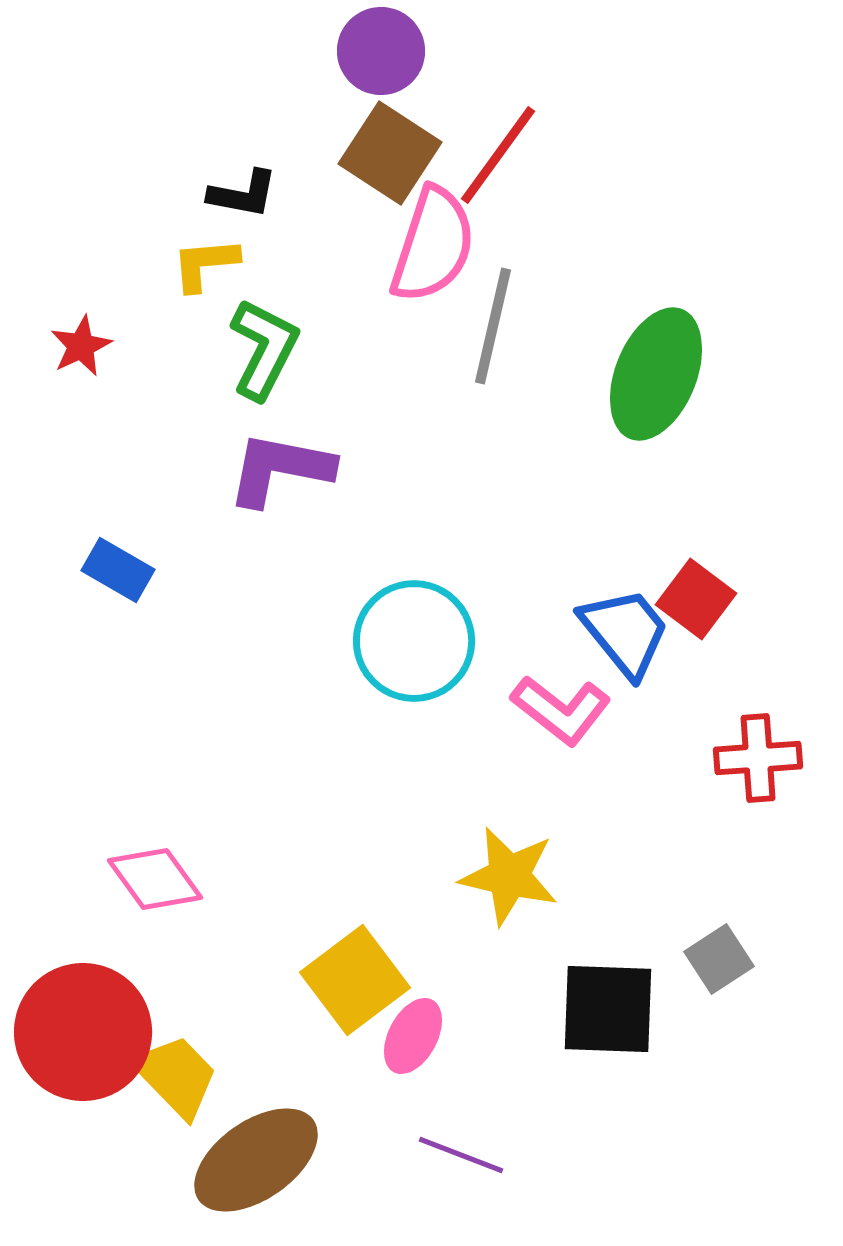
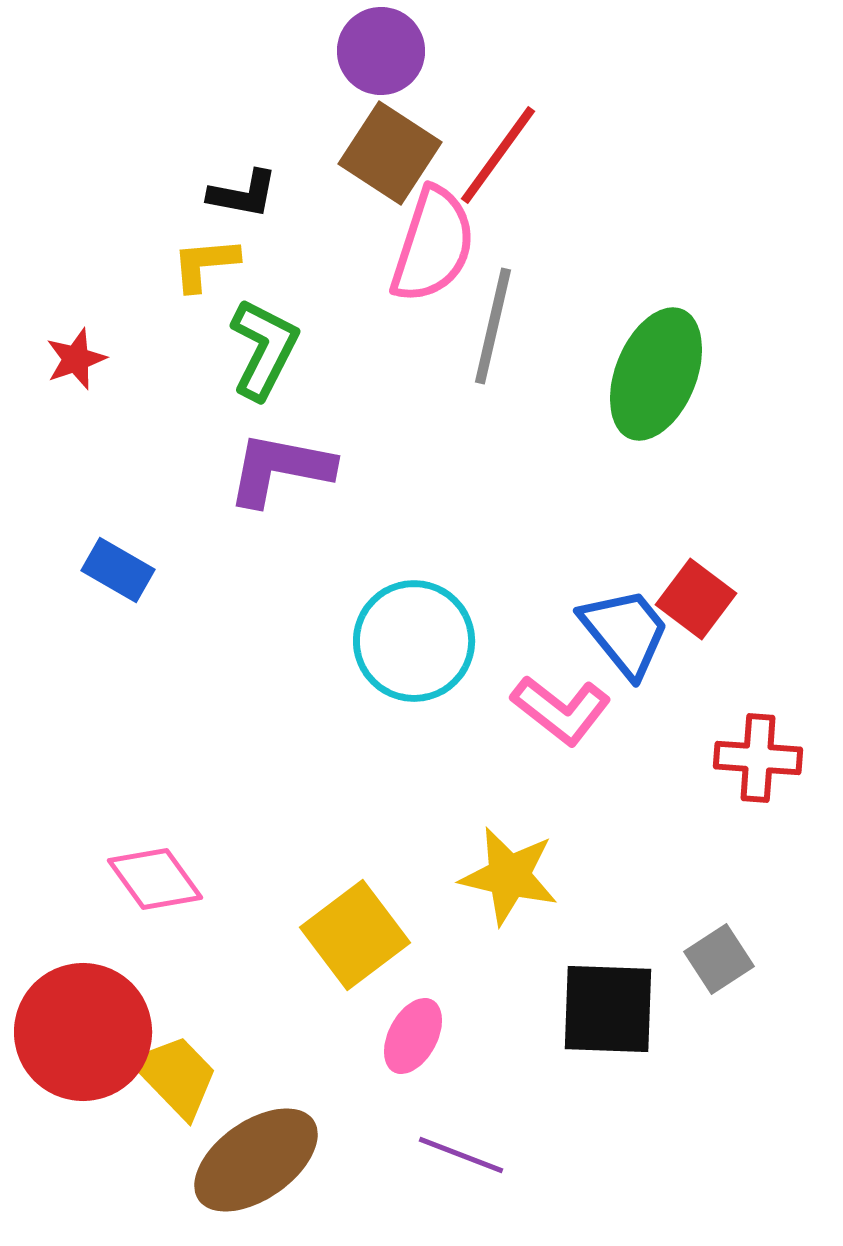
red star: moved 5 px left, 13 px down; rotated 6 degrees clockwise
red cross: rotated 8 degrees clockwise
yellow square: moved 45 px up
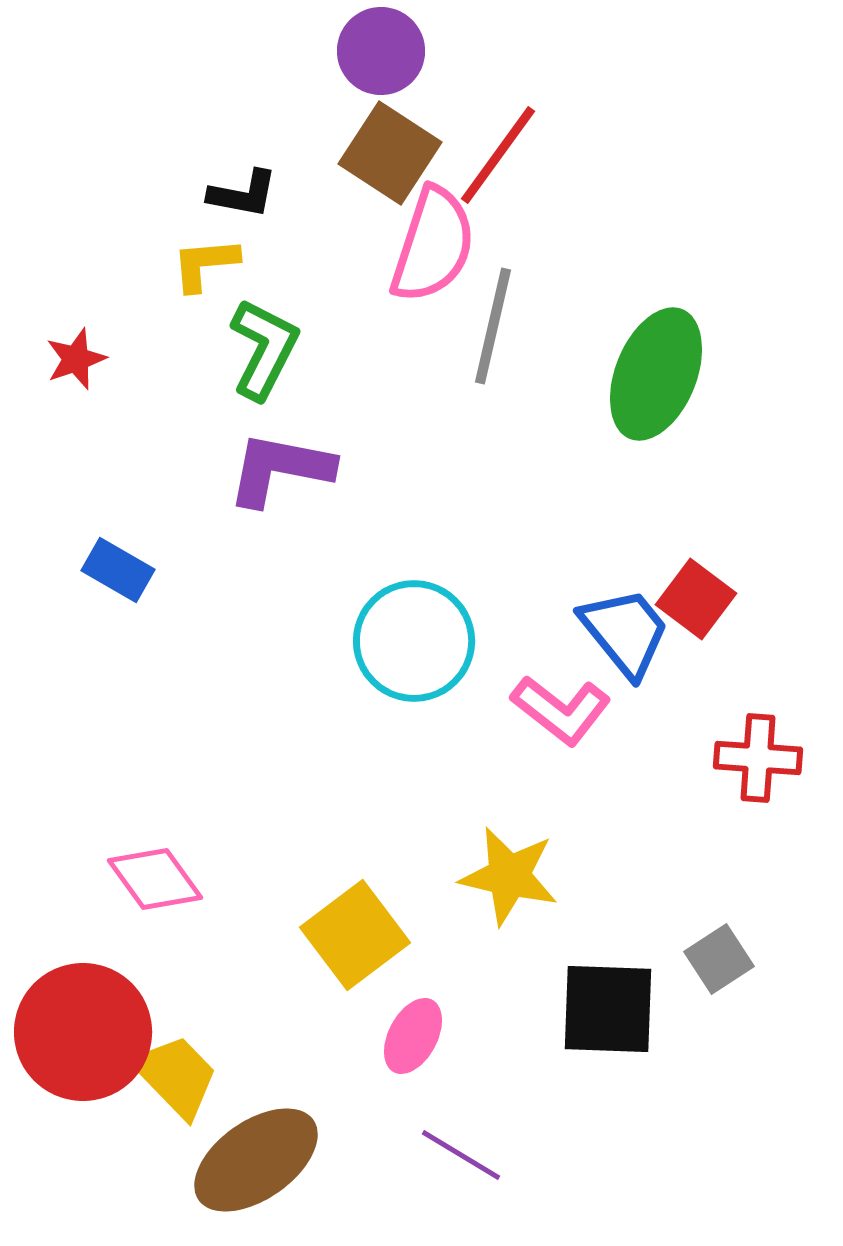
purple line: rotated 10 degrees clockwise
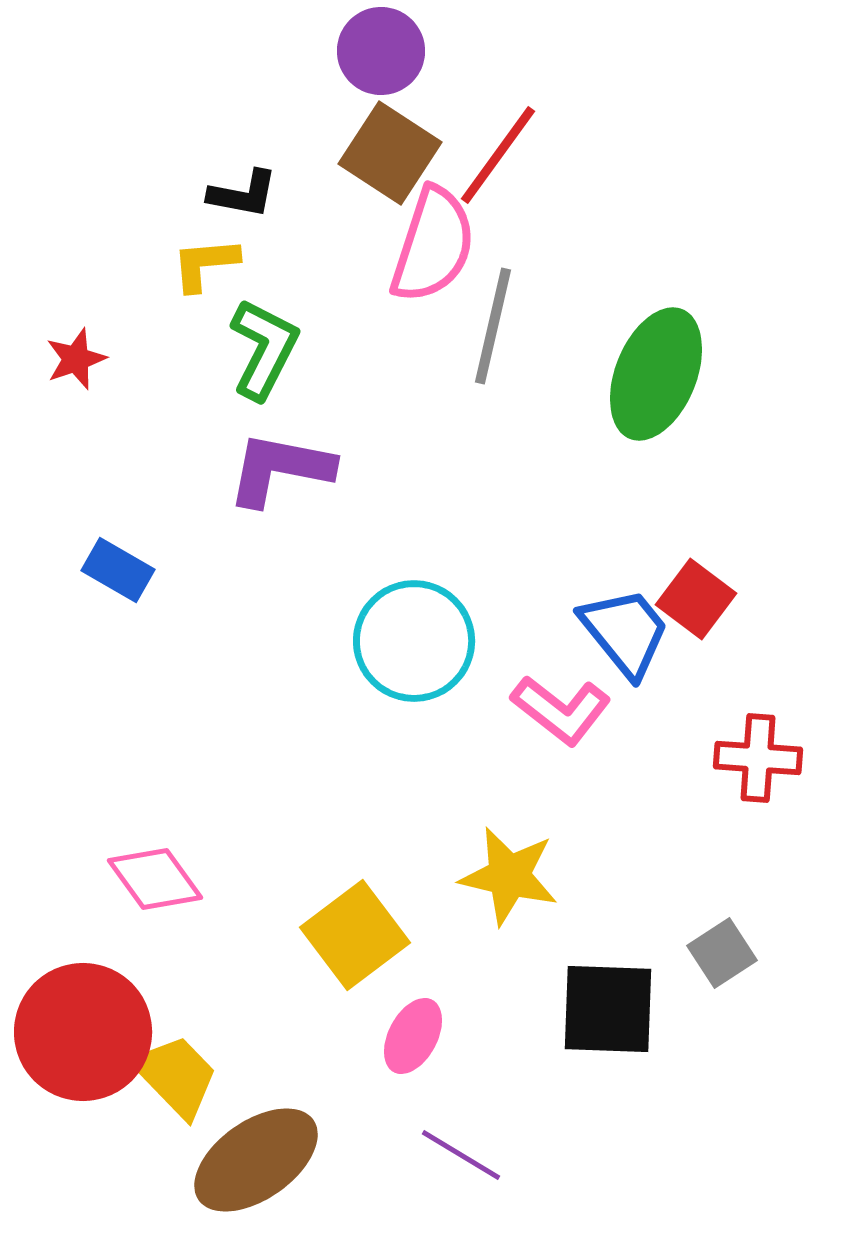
gray square: moved 3 px right, 6 px up
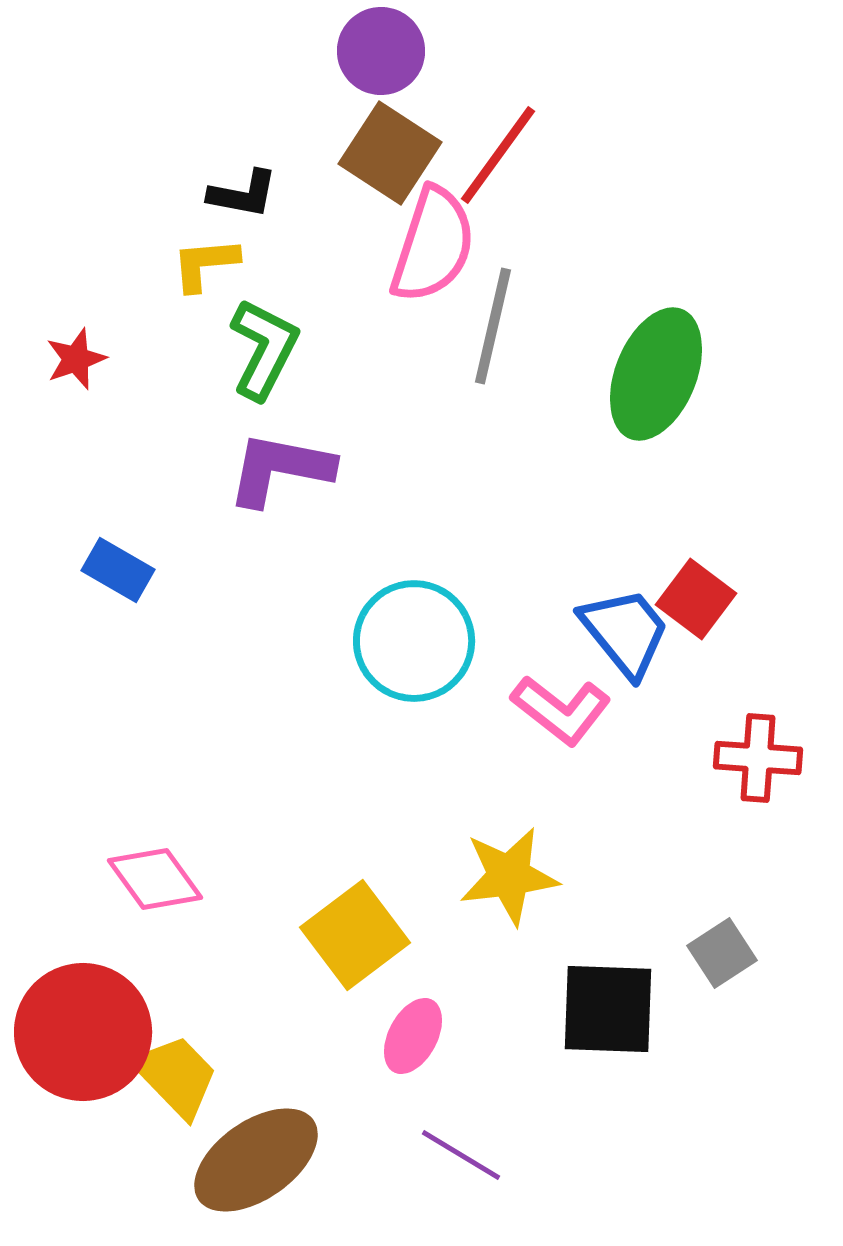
yellow star: rotated 20 degrees counterclockwise
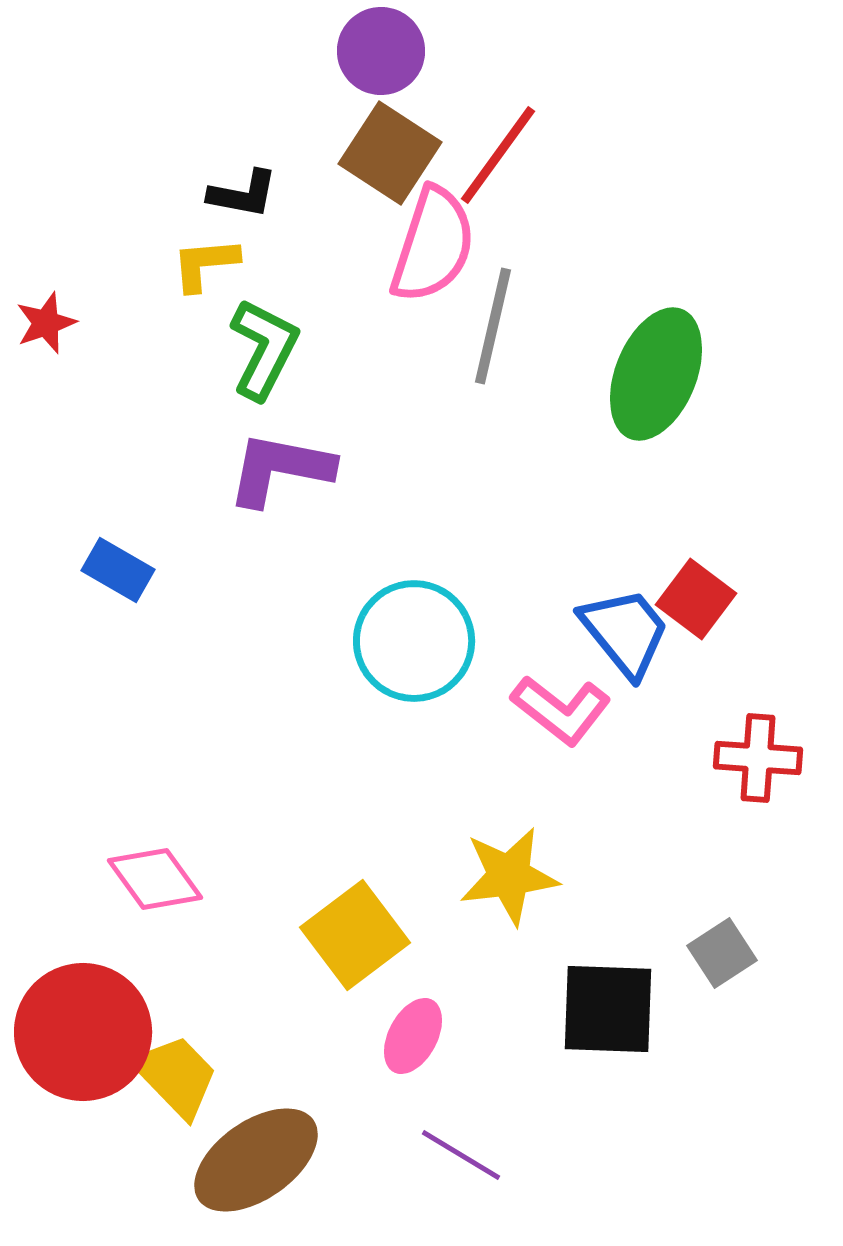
red star: moved 30 px left, 36 px up
